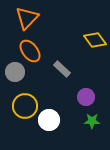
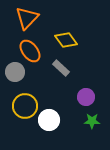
yellow diamond: moved 29 px left
gray rectangle: moved 1 px left, 1 px up
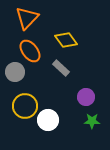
white circle: moved 1 px left
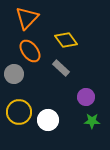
gray circle: moved 1 px left, 2 px down
yellow circle: moved 6 px left, 6 px down
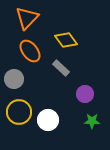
gray circle: moved 5 px down
purple circle: moved 1 px left, 3 px up
